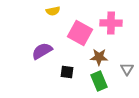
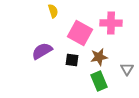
yellow semicircle: rotated 96 degrees counterclockwise
brown star: rotated 12 degrees counterclockwise
black square: moved 5 px right, 12 px up
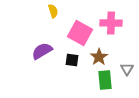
brown star: rotated 24 degrees counterclockwise
green rectangle: moved 6 px right, 1 px up; rotated 18 degrees clockwise
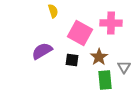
gray triangle: moved 3 px left, 2 px up
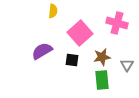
yellow semicircle: rotated 24 degrees clockwise
pink cross: moved 6 px right; rotated 15 degrees clockwise
pink square: rotated 20 degrees clockwise
brown star: moved 3 px right; rotated 24 degrees clockwise
gray triangle: moved 3 px right, 2 px up
green rectangle: moved 3 px left
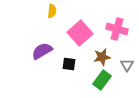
yellow semicircle: moved 1 px left
pink cross: moved 6 px down
black square: moved 3 px left, 4 px down
green rectangle: rotated 42 degrees clockwise
